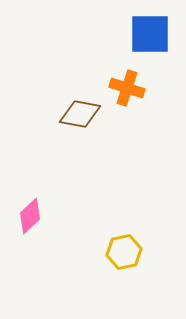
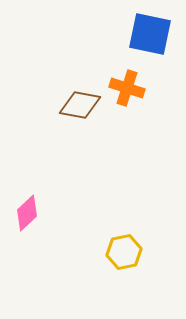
blue square: rotated 12 degrees clockwise
brown diamond: moved 9 px up
pink diamond: moved 3 px left, 3 px up
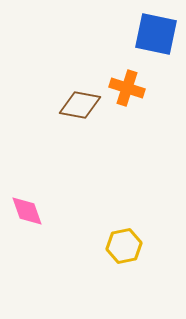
blue square: moved 6 px right
pink diamond: moved 2 px up; rotated 66 degrees counterclockwise
yellow hexagon: moved 6 px up
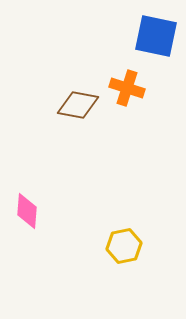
blue square: moved 2 px down
brown diamond: moved 2 px left
pink diamond: rotated 24 degrees clockwise
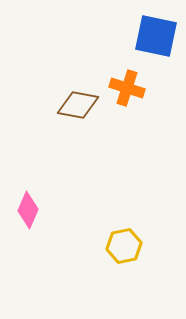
pink diamond: moved 1 px right, 1 px up; rotated 18 degrees clockwise
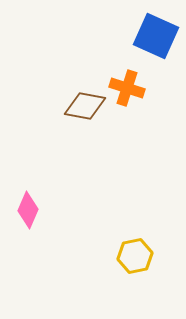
blue square: rotated 12 degrees clockwise
brown diamond: moved 7 px right, 1 px down
yellow hexagon: moved 11 px right, 10 px down
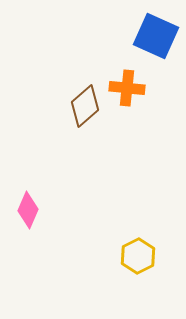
orange cross: rotated 12 degrees counterclockwise
brown diamond: rotated 51 degrees counterclockwise
yellow hexagon: moved 3 px right; rotated 16 degrees counterclockwise
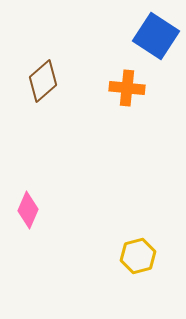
blue square: rotated 9 degrees clockwise
brown diamond: moved 42 px left, 25 px up
yellow hexagon: rotated 12 degrees clockwise
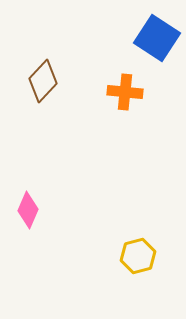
blue square: moved 1 px right, 2 px down
brown diamond: rotated 6 degrees counterclockwise
orange cross: moved 2 px left, 4 px down
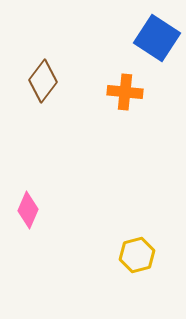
brown diamond: rotated 6 degrees counterclockwise
yellow hexagon: moved 1 px left, 1 px up
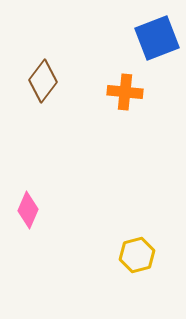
blue square: rotated 36 degrees clockwise
